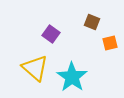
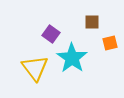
brown square: rotated 21 degrees counterclockwise
yellow triangle: rotated 12 degrees clockwise
cyan star: moved 19 px up
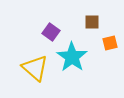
purple square: moved 2 px up
cyan star: moved 1 px up
yellow triangle: rotated 12 degrees counterclockwise
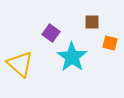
purple square: moved 1 px down
orange square: rotated 28 degrees clockwise
yellow triangle: moved 15 px left, 4 px up
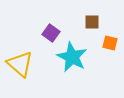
cyan star: rotated 8 degrees counterclockwise
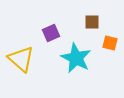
purple square: rotated 30 degrees clockwise
cyan star: moved 4 px right, 1 px down
yellow triangle: moved 1 px right, 5 px up
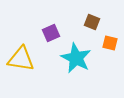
brown square: rotated 21 degrees clockwise
yellow triangle: rotated 32 degrees counterclockwise
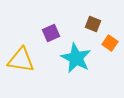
brown square: moved 1 px right, 2 px down
orange square: rotated 21 degrees clockwise
yellow triangle: moved 1 px down
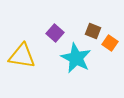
brown square: moved 7 px down
purple square: moved 4 px right; rotated 24 degrees counterclockwise
yellow triangle: moved 1 px right, 4 px up
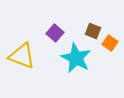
yellow triangle: rotated 12 degrees clockwise
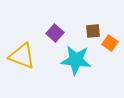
brown square: rotated 28 degrees counterclockwise
cyan star: moved 2 px down; rotated 20 degrees counterclockwise
